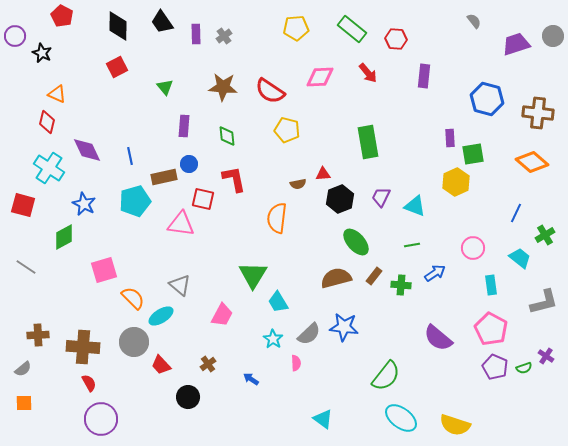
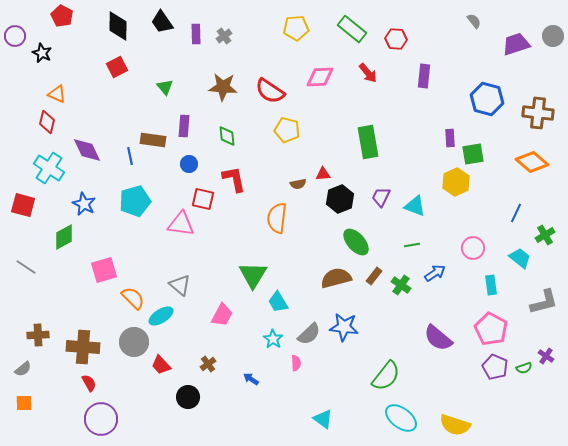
brown rectangle at (164, 177): moved 11 px left, 37 px up; rotated 20 degrees clockwise
green cross at (401, 285): rotated 30 degrees clockwise
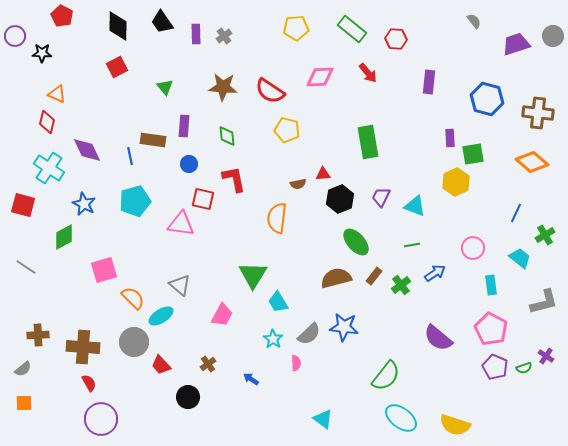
black star at (42, 53): rotated 24 degrees counterclockwise
purple rectangle at (424, 76): moved 5 px right, 6 px down
green cross at (401, 285): rotated 18 degrees clockwise
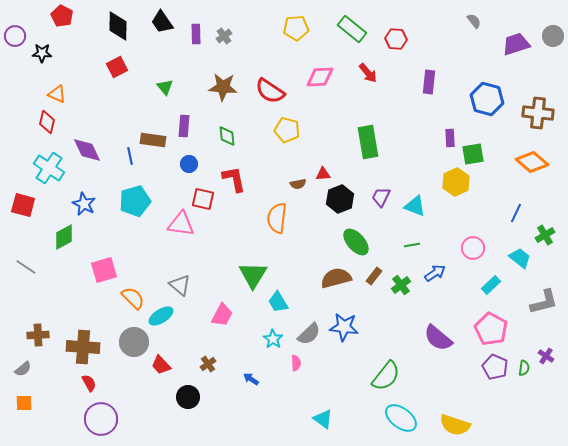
cyan rectangle at (491, 285): rotated 54 degrees clockwise
green semicircle at (524, 368): rotated 63 degrees counterclockwise
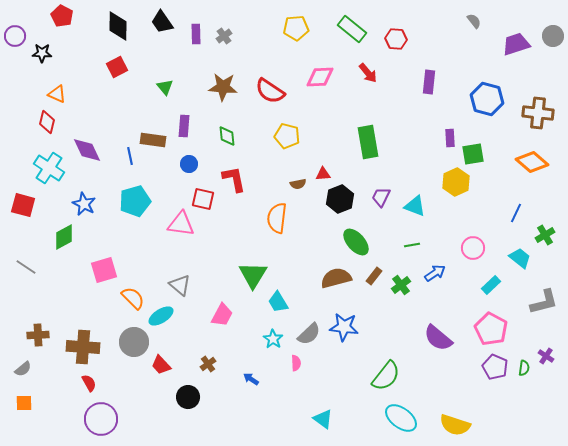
yellow pentagon at (287, 130): moved 6 px down
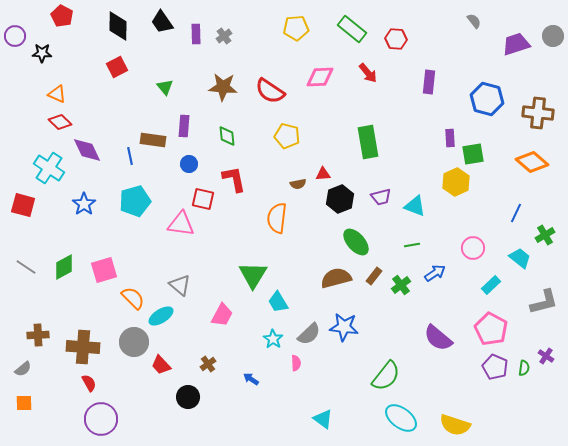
red diamond at (47, 122): moved 13 px right; rotated 60 degrees counterclockwise
purple trapezoid at (381, 197): rotated 130 degrees counterclockwise
blue star at (84, 204): rotated 10 degrees clockwise
green diamond at (64, 237): moved 30 px down
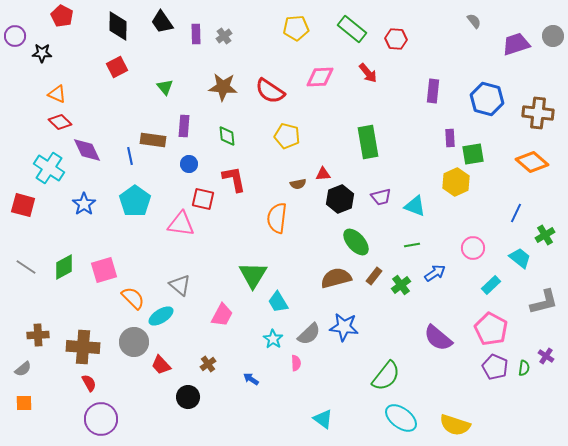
purple rectangle at (429, 82): moved 4 px right, 9 px down
cyan pentagon at (135, 201): rotated 20 degrees counterclockwise
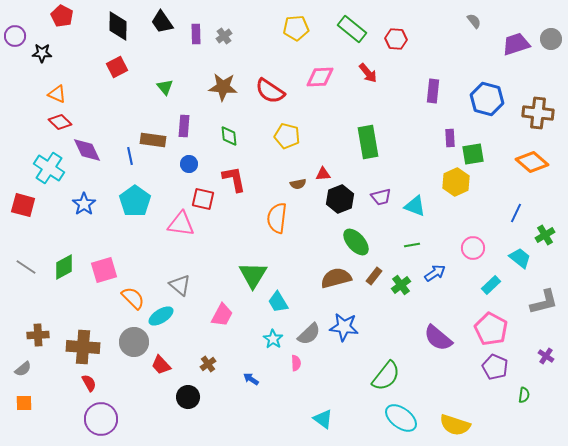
gray circle at (553, 36): moved 2 px left, 3 px down
green diamond at (227, 136): moved 2 px right
green semicircle at (524, 368): moved 27 px down
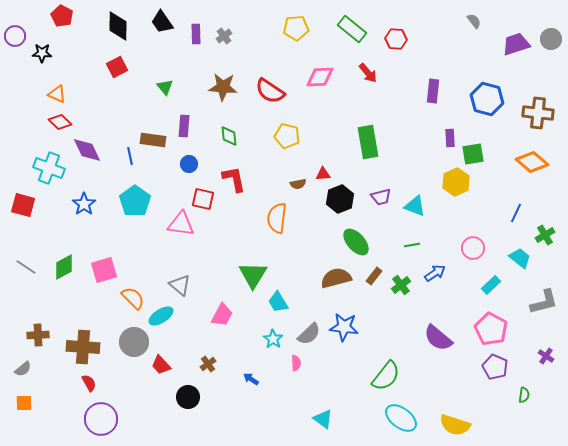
cyan cross at (49, 168): rotated 12 degrees counterclockwise
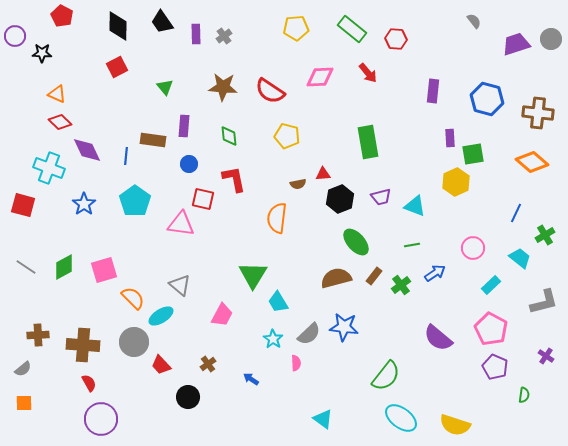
blue line at (130, 156): moved 4 px left; rotated 18 degrees clockwise
brown cross at (83, 347): moved 2 px up
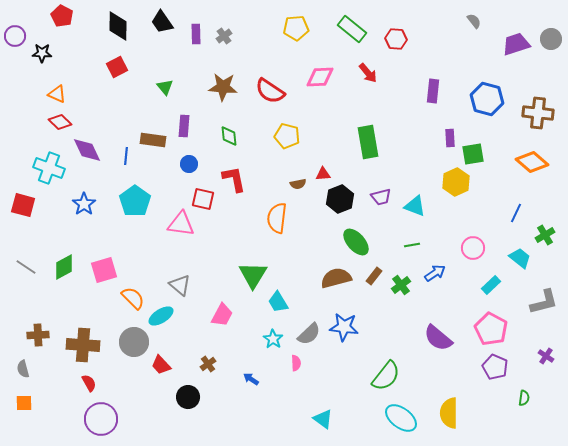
gray semicircle at (23, 369): rotated 114 degrees clockwise
green semicircle at (524, 395): moved 3 px down
yellow semicircle at (455, 425): moved 6 px left, 12 px up; rotated 72 degrees clockwise
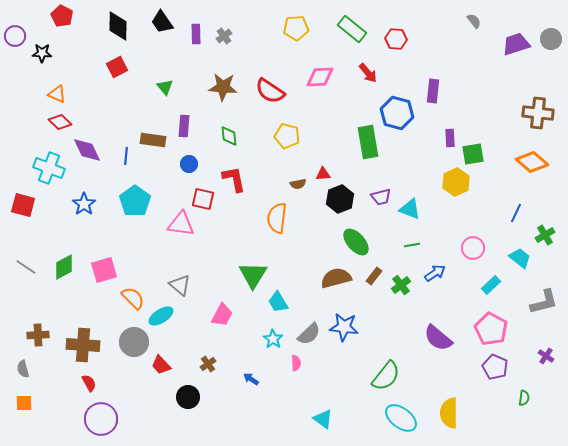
blue hexagon at (487, 99): moved 90 px left, 14 px down
cyan triangle at (415, 206): moved 5 px left, 3 px down
